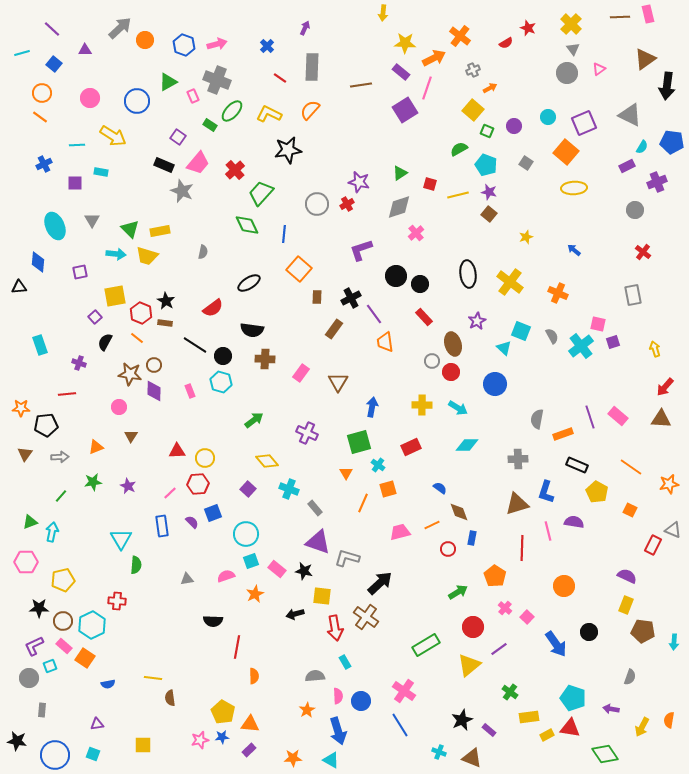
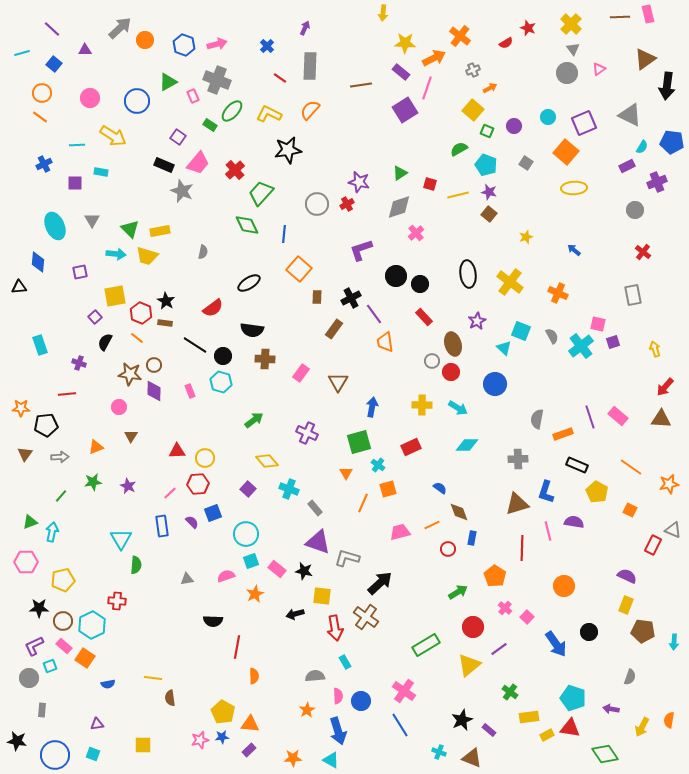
gray rectangle at (312, 67): moved 2 px left, 1 px up
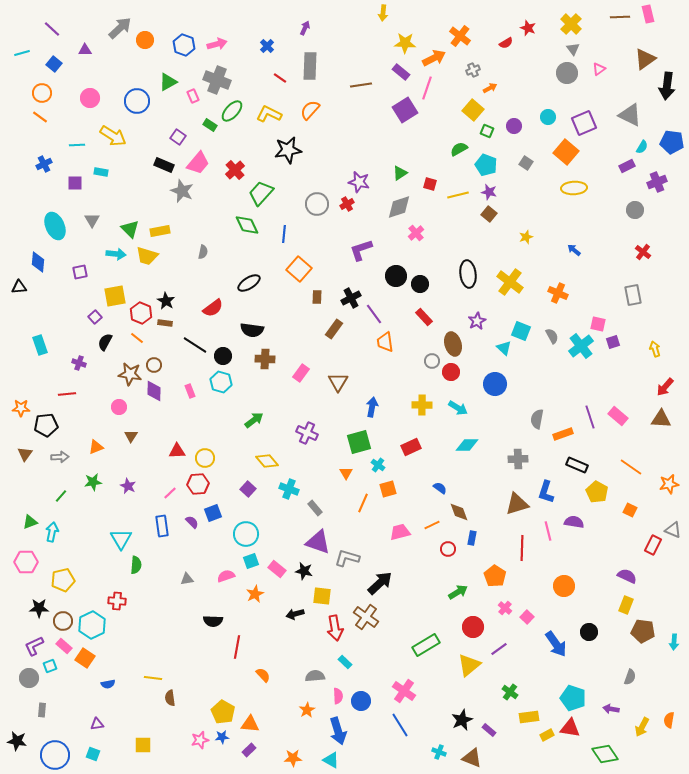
cyan rectangle at (345, 662): rotated 16 degrees counterclockwise
orange semicircle at (254, 676): moved 9 px right, 1 px up; rotated 42 degrees counterclockwise
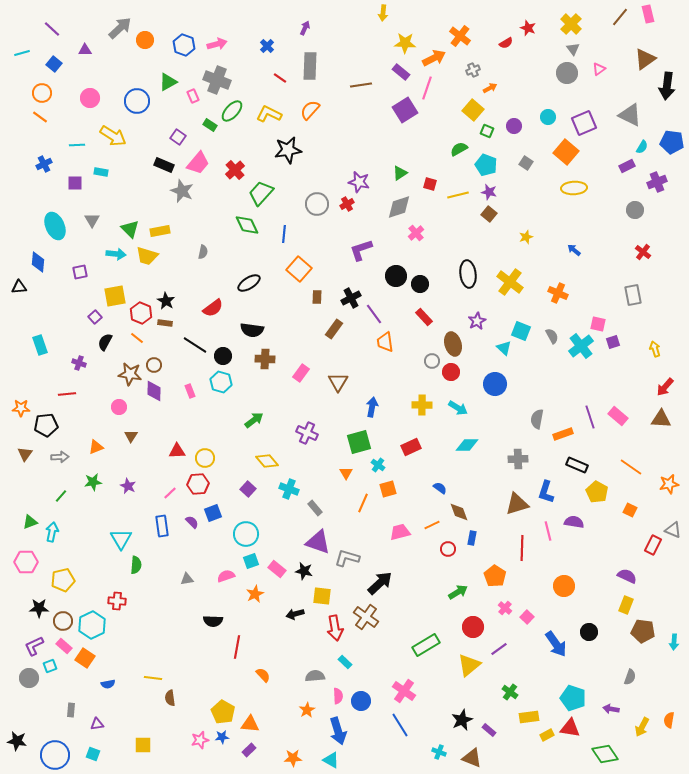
brown line at (620, 17): rotated 48 degrees counterclockwise
gray rectangle at (42, 710): moved 29 px right
